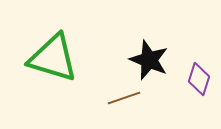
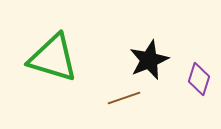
black star: rotated 27 degrees clockwise
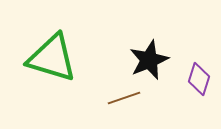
green triangle: moved 1 px left
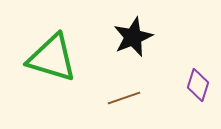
black star: moved 16 px left, 23 px up
purple diamond: moved 1 px left, 6 px down
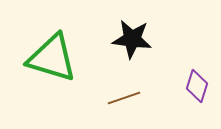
black star: moved 1 px left, 2 px down; rotated 30 degrees clockwise
purple diamond: moved 1 px left, 1 px down
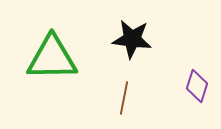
green triangle: rotated 18 degrees counterclockwise
brown line: rotated 60 degrees counterclockwise
